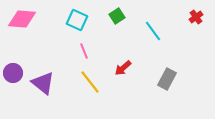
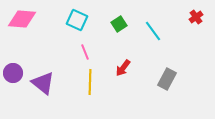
green square: moved 2 px right, 8 px down
pink line: moved 1 px right, 1 px down
red arrow: rotated 12 degrees counterclockwise
yellow line: rotated 40 degrees clockwise
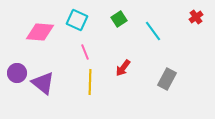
pink diamond: moved 18 px right, 13 px down
green square: moved 5 px up
purple circle: moved 4 px right
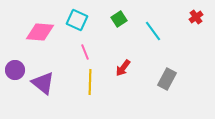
purple circle: moved 2 px left, 3 px up
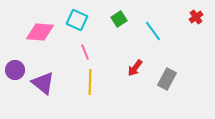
red arrow: moved 12 px right
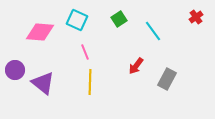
red arrow: moved 1 px right, 2 px up
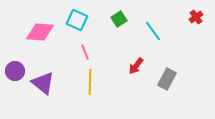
purple circle: moved 1 px down
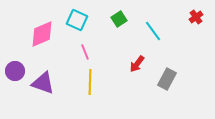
pink diamond: moved 2 px right, 2 px down; rotated 28 degrees counterclockwise
red arrow: moved 1 px right, 2 px up
purple triangle: rotated 20 degrees counterclockwise
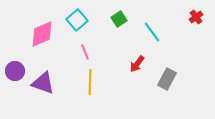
cyan square: rotated 25 degrees clockwise
cyan line: moved 1 px left, 1 px down
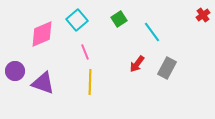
red cross: moved 7 px right, 2 px up
gray rectangle: moved 11 px up
